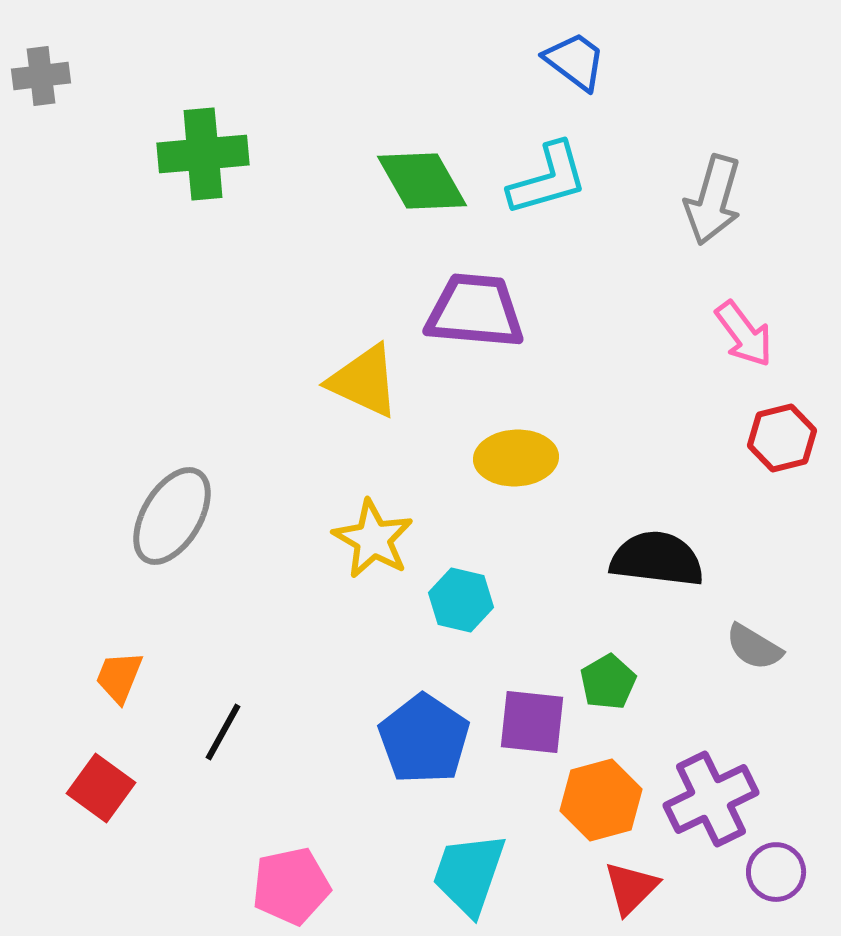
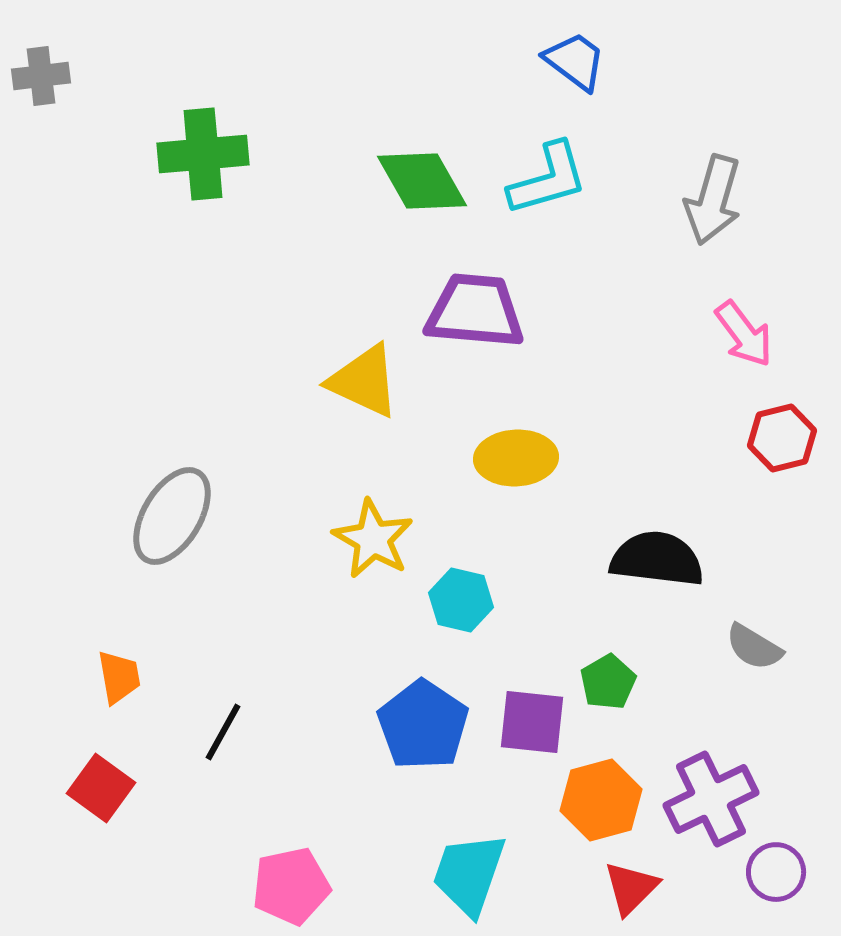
orange trapezoid: rotated 148 degrees clockwise
blue pentagon: moved 1 px left, 14 px up
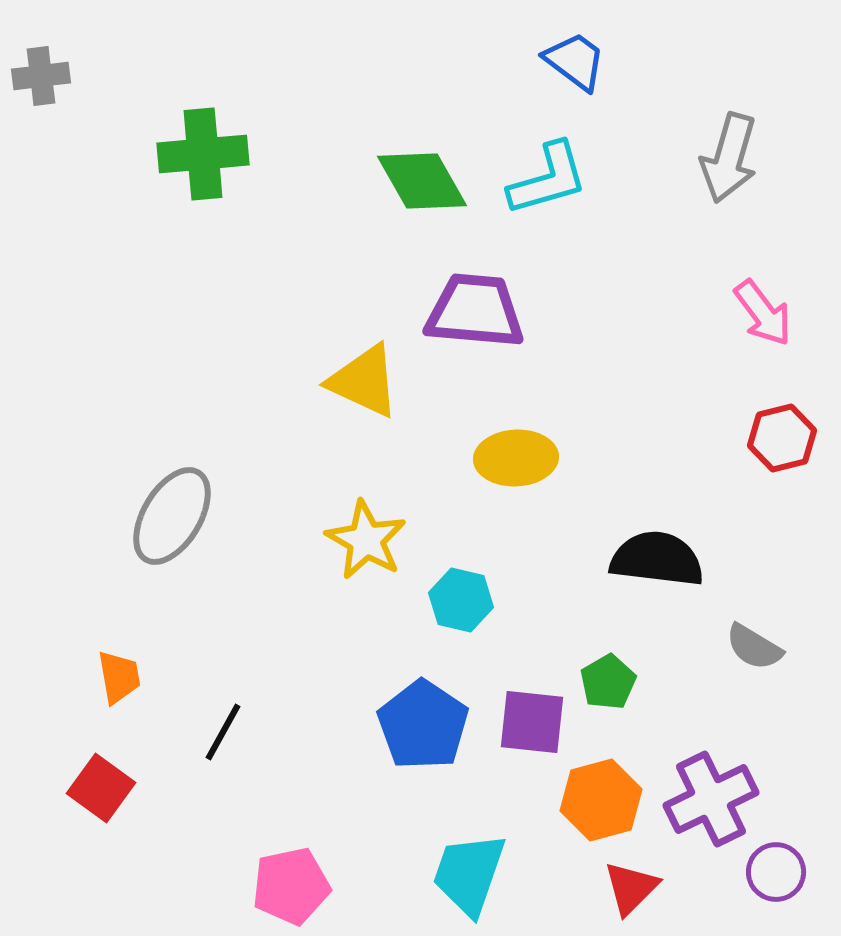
gray arrow: moved 16 px right, 42 px up
pink arrow: moved 19 px right, 21 px up
yellow star: moved 7 px left, 1 px down
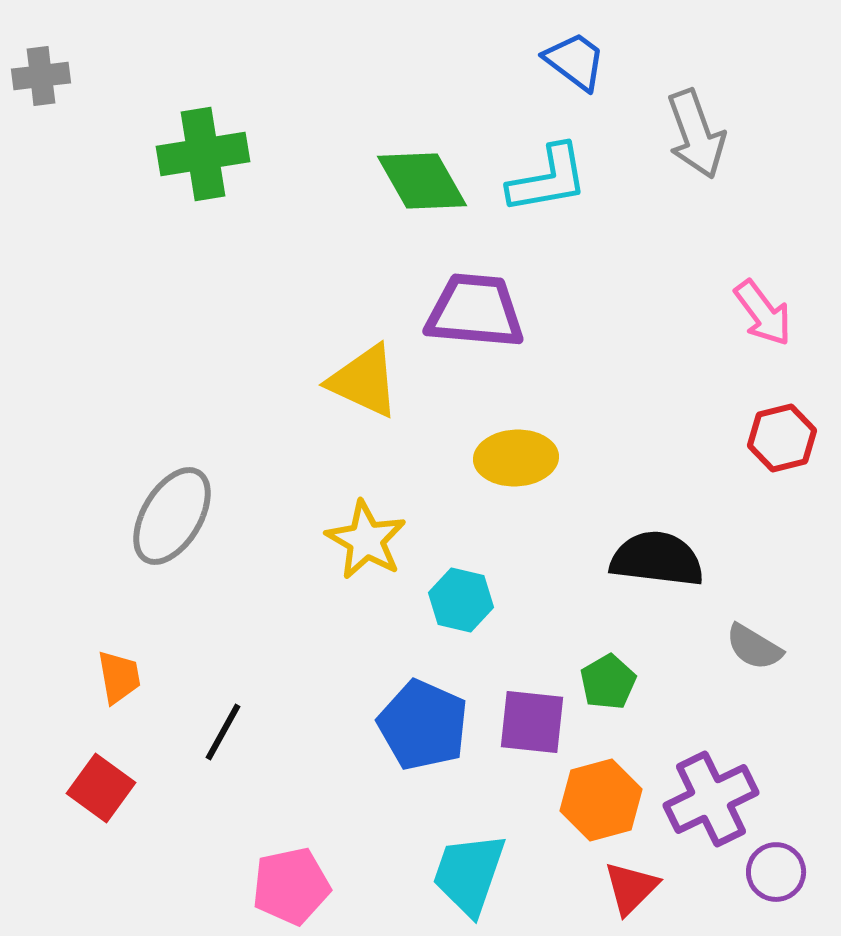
green cross: rotated 4 degrees counterclockwise
gray arrow: moved 33 px left, 24 px up; rotated 36 degrees counterclockwise
cyan L-shape: rotated 6 degrees clockwise
blue pentagon: rotated 10 degrees counterclockwise
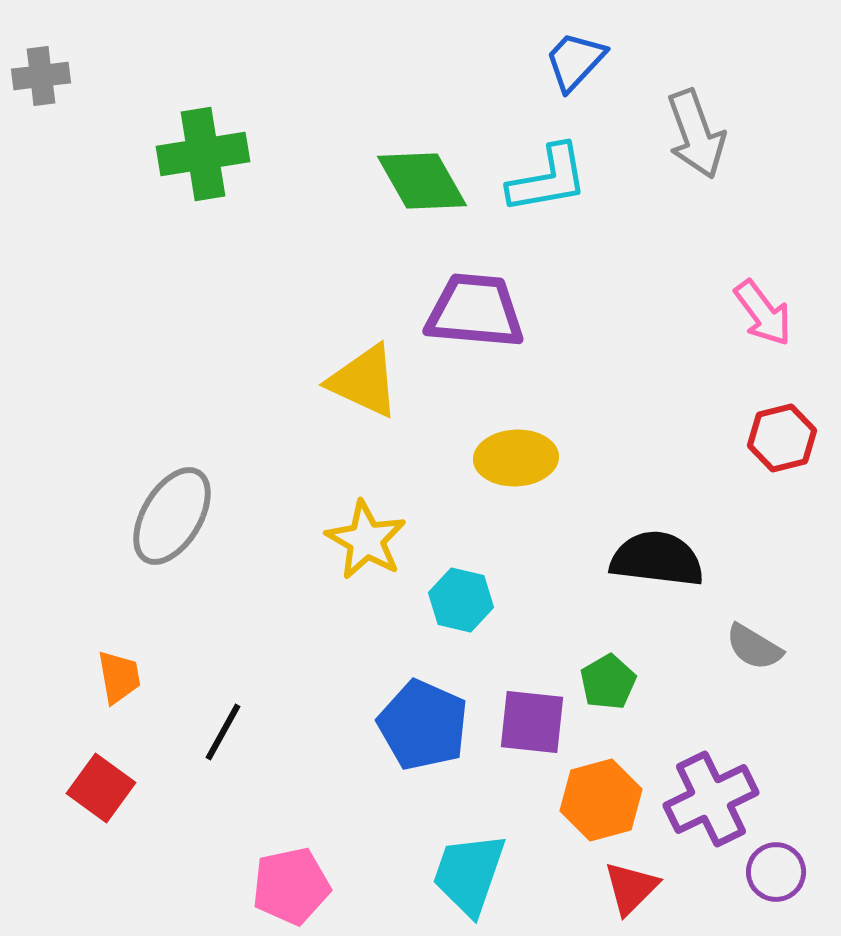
blue trapezoid: rotated 84 degrees counterclockwise
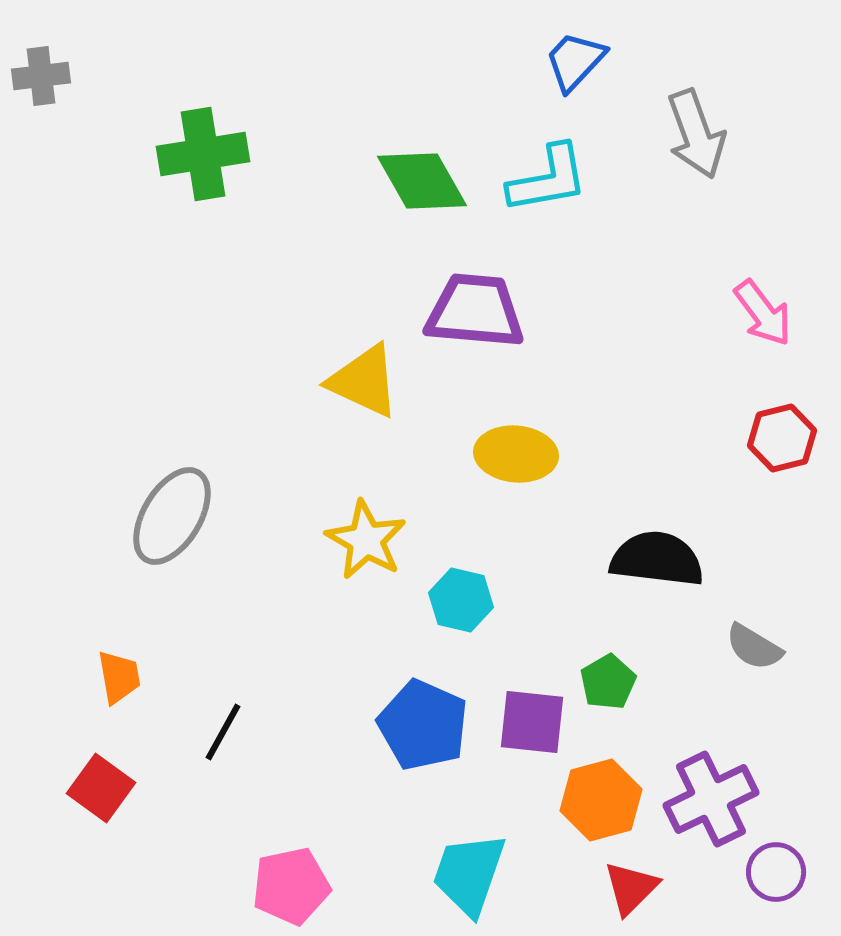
yellow ellipse: moved 4 px up; rotated 8 degrees clockwise
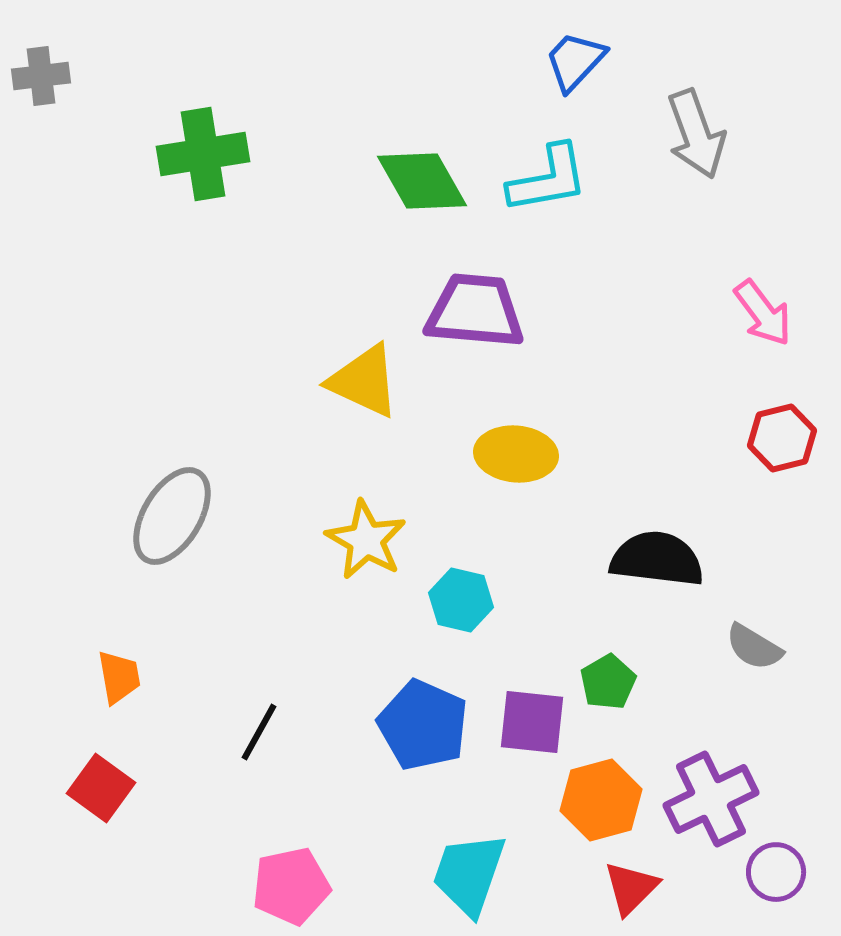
black line: moved 36 px right
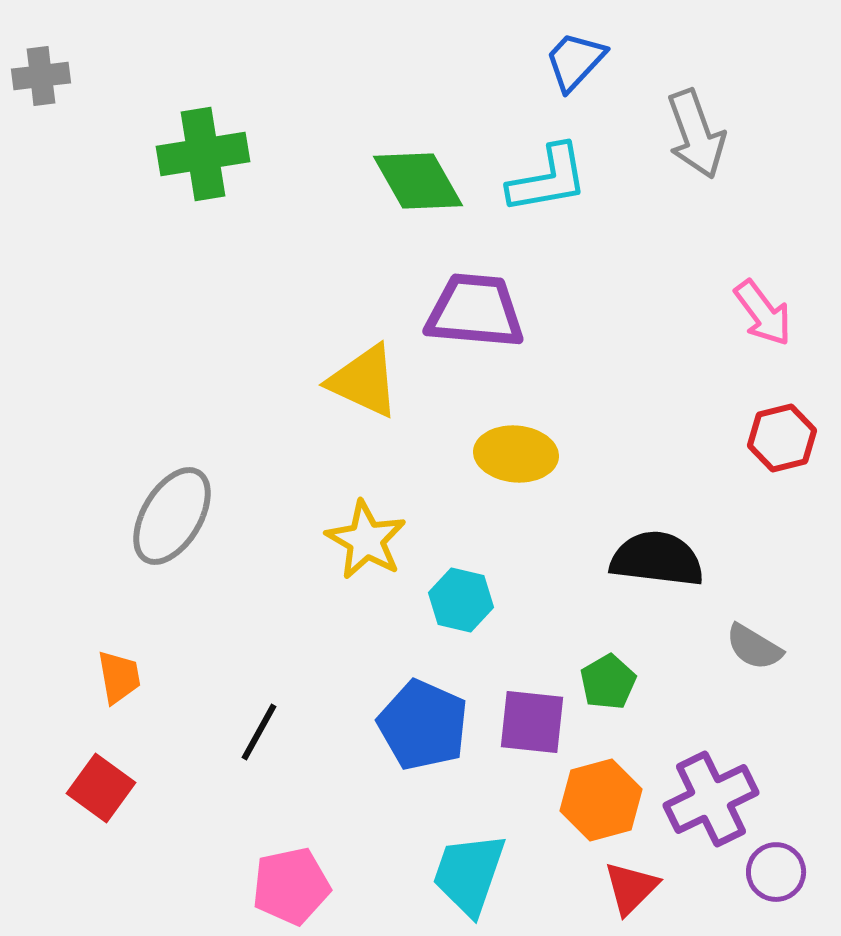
green diamond: moved 4 px left
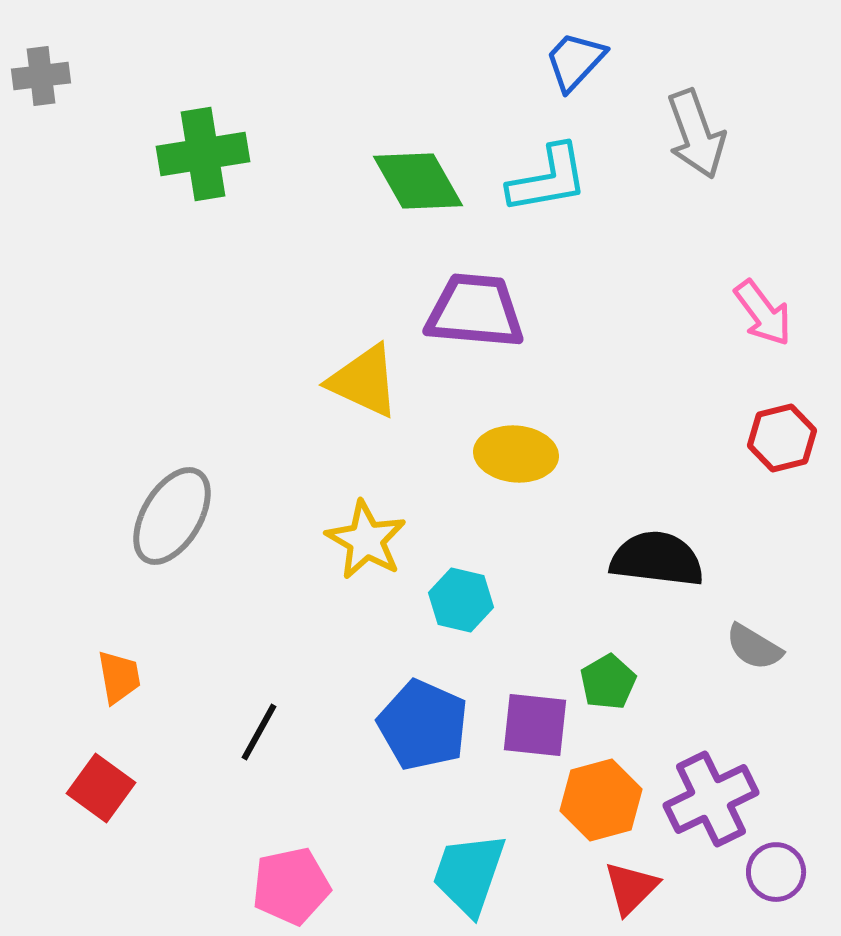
purple square: moved 3 px right, 3 px down
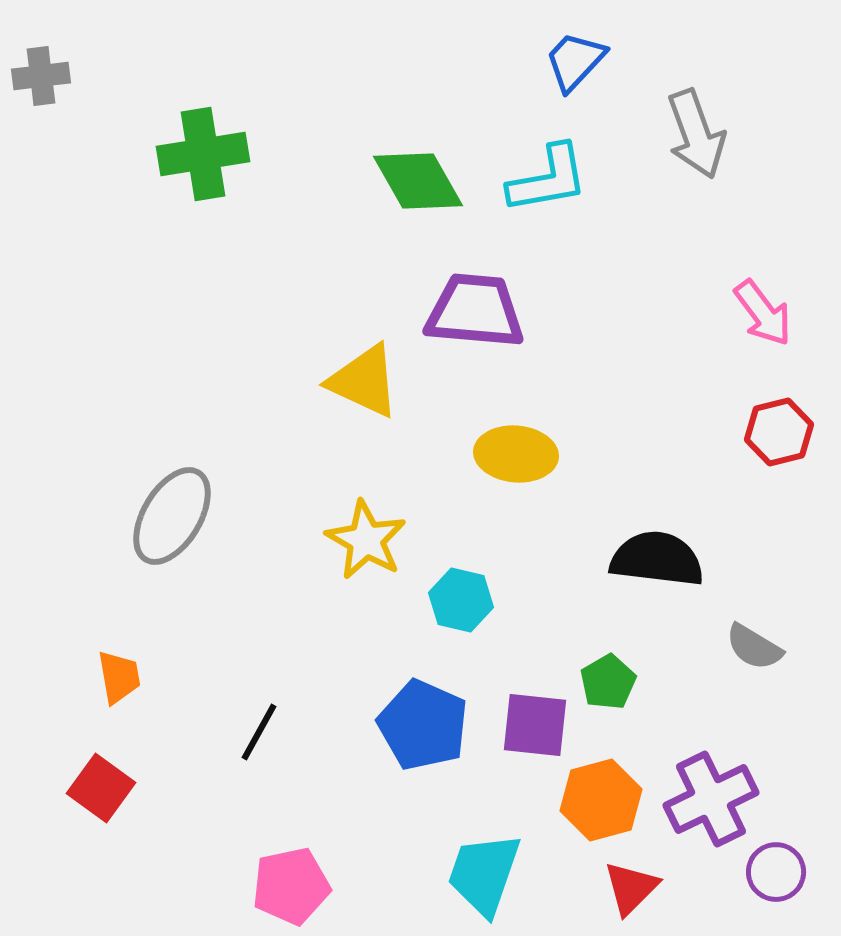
red hexagon: moved 3 px left, 6 px up
cyan trapezoid: moved 15 px right
